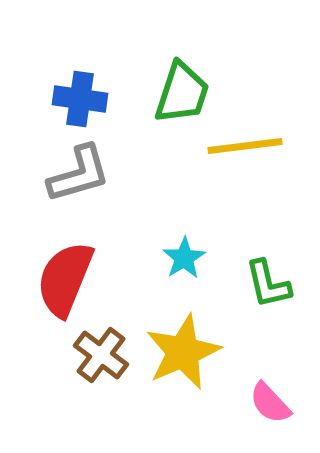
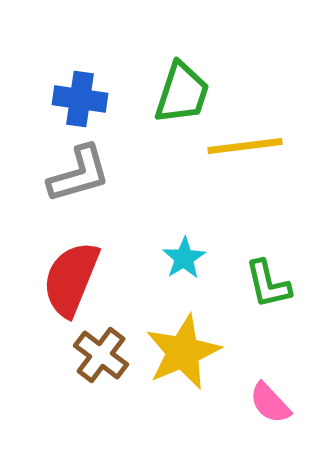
red semicircle: moved 6 px right
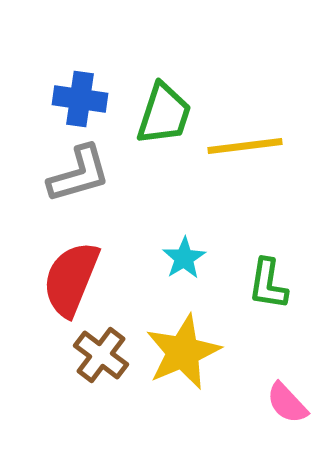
green trapezoid: moved 18 px left, 21 px down
green L-shape: rotated 22 degrees clockwise
pink semicircle: moved 17 px right
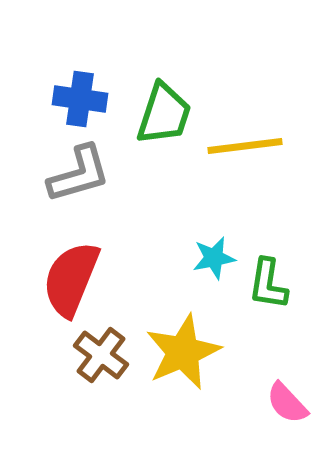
cyan star: moved 30 px right; rotated 21 degrees clockwise
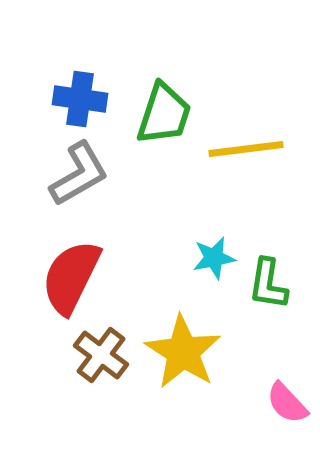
yellow line: moved 1 px right, 3 px down
gray L-shape: rotated 14 degrees counterclockwise
red semicircle: moved 2 px up; rotated 4 degrees clockwise
yellow star: rotated 16 degrees counterclockwise
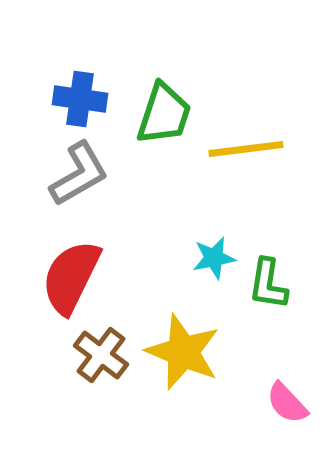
yellow star: rotated 10 degrees counterclockwise
